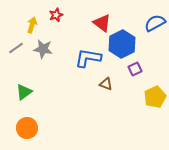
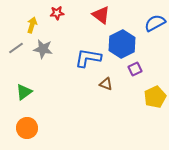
red star: moved 1 px right, 2 px up; rotated 16 degrees clockwise
red triangle: moved 1 px left, 8 px up
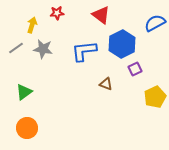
blue L-shape: moved 4 px left, 7 px up; rotated 16 degrees counterclockwise
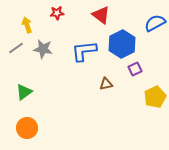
yellow arrow: moved 5 px left; rotated 35 degrees counterclockwise
brown triangle: rotated 32 degrees counterclockwise
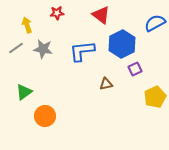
blue L-shape: moved 2 px left
orange circle: moved 18 px right, 12 px up
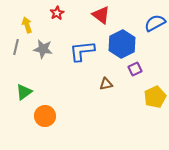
red star: rotated 24 degrees counterclockwise
gray line: moved 1 px up; rotated 42 degrees counterclockwise
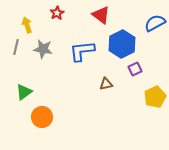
orange circle: moved 3 px left, 1 px down
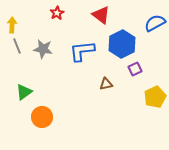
yellow arrow: moved 15 px left; rotated 21 degrees clockwise
gray line: moved 1 px right, 1 px up; rotated 35 degrees counterclockwise
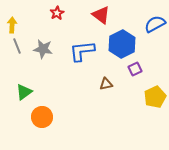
blue semicircle: moved 1 px down
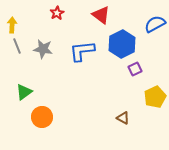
brown triangle: moved 17 px right, 34 px down; rotated 40 degrees clockwise
